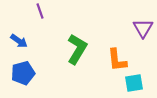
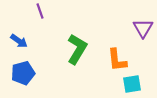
cyan square: moved 2 px left, 1 px down
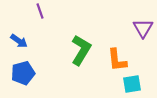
green L-shape: moved 4 px right, 1 px down
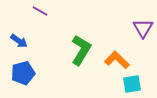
purple line: rotated 42 degrees counterclockwise
orange L-shape: rotated 140 degrees clockwise
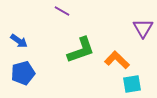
purple line: moved 22 px right
green L-shape: rotated 40 degrees clockwise
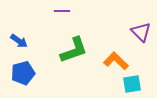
purple line: rotated 28 degrees counterclockwise
purple triangle: moved 2 px left, 4 px down; rotated 15 degrees counterclockwise
green L-shape: moved 7 px left
orange L-shape: moved 1 px left, 1 px down
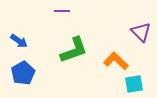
blue pentagon: rotated 15 degrees counterclockwise
cyan square: moved 2 px right
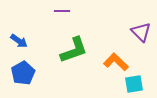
orange L-shape: moved 1 px down
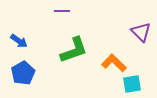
orange L-shape: moved 2 px left, 1 px down
cyan square: moved 2 px left
